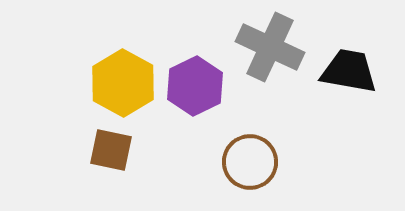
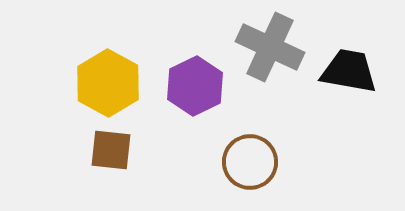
yellow hexagon: moved 15 px left
brown square: rotated 6 degrees counterclockwise
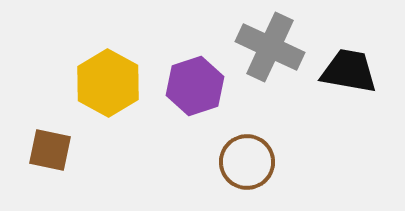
purple hexagon: rotated 8 degrees clockwise
brown square: moved 61 px left; rotated 6 degrees clockwise
brown circle: moved 3 px left
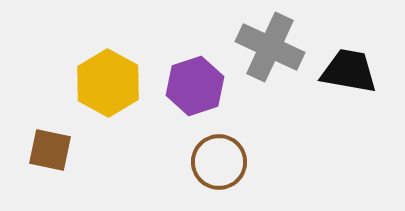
brown circle: moved 28 px left
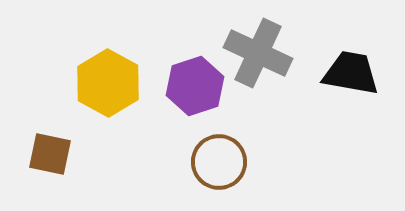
gray cross: moved 12 px left, 6 px down
black trapezoid: moved 2 px right, 2 px down
brown square: moved 4 px down
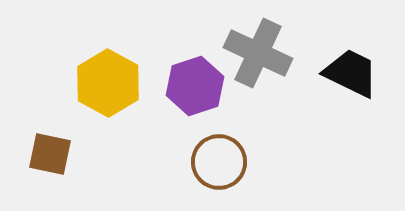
black trapezoid: rotated 16 degrees clockwise
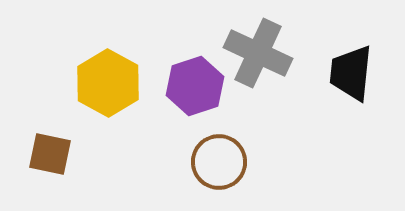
black trapezoid: rotated 110 degrees counterclockwise
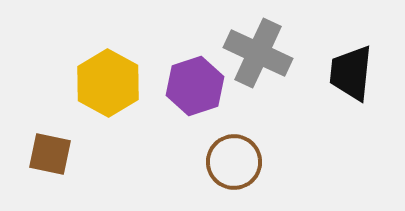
brown circle: moved 15 px right
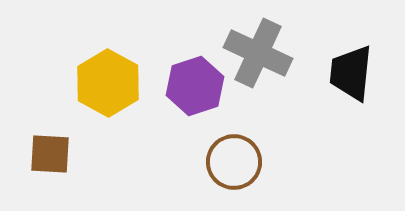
brown square: rotated 9 degrees counterclockwise
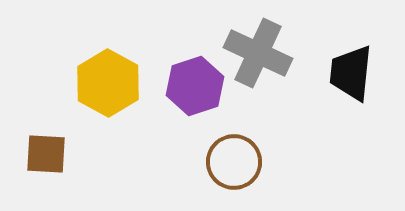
brown square: moved 4 px left
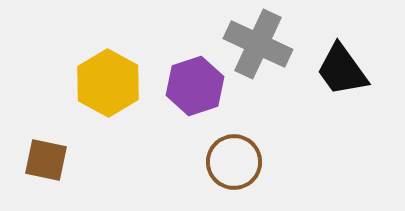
gray cross: moved 9 px up
black trapezoid: moved 9 px left, 3 px up; rotated 42 degrees counterclockwise
brown square: moved 6 px down; rotated 9 degrees clockwise
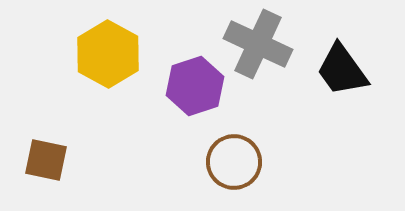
yellow hexagon: moved 29 px up
